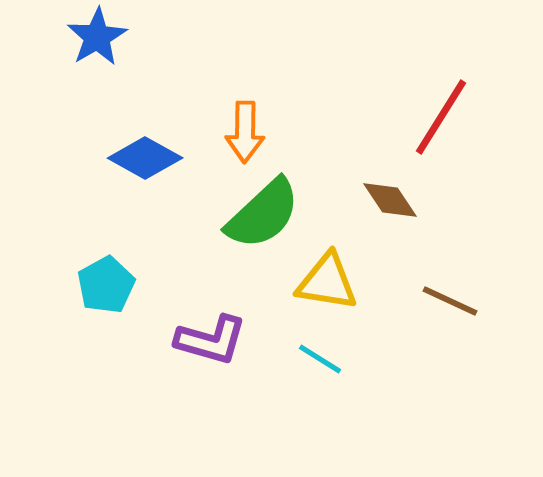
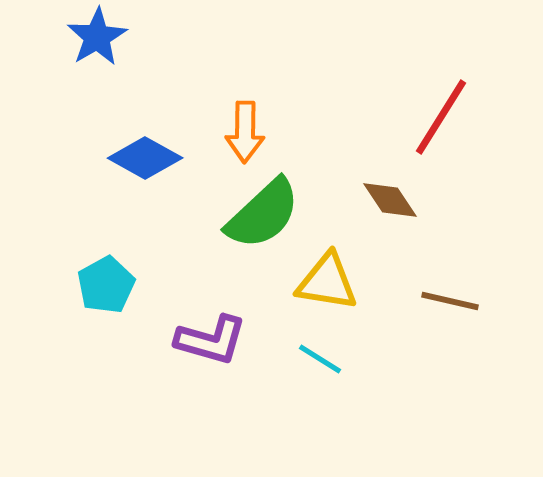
brown line: rotated 12 degrees counterclockwise
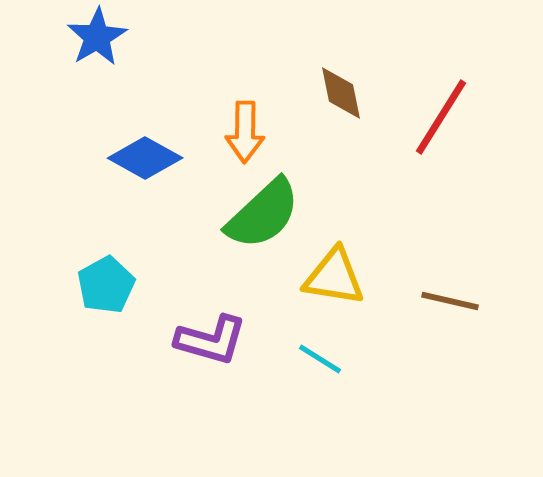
brown diamond: moved 49 px left, 107 px up; rotated 22 degrees clockwise
yellow triangle: moved 7 px right, 5 px up
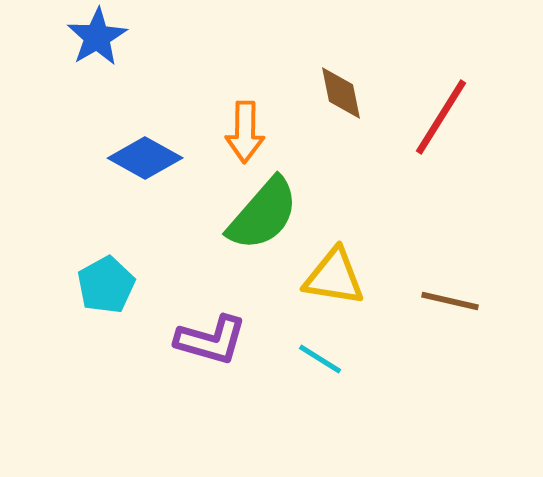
green semicircle: rotated 6 degrees counterclockwise
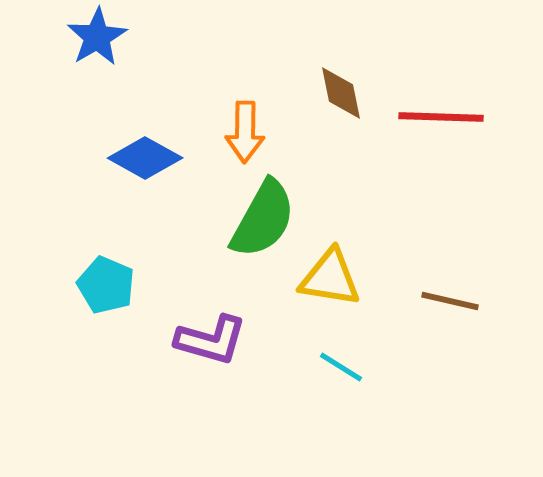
red line: rotated 60 degrees clockwise
green semicircle: moved 5 px down; rotated 12 degrees counterclockwise
yellow triangle: moved 4 px left, 1 px down
cyan pentagon: rotated 20 degrees counterclockwise
cyan line: moved 21 px right, 8 px down
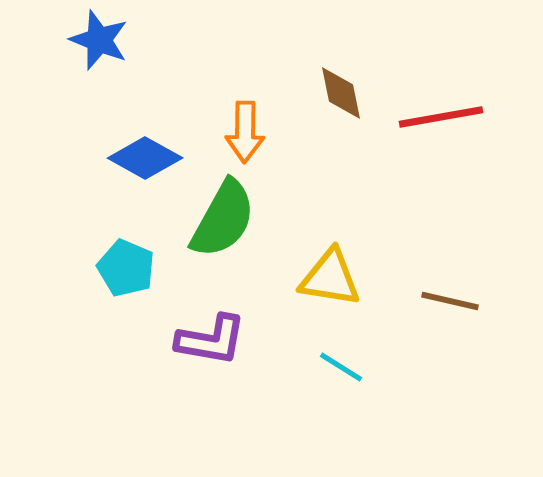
blue star: moved 2 px right, 3 px down; rotated 20 degrees counterclockwise
red line: rotated 12 degrees counterclockwise
green semicircle: moved 40 px left
cyan pentagon: moved 20 px right, 17 px up
purple L-shape: rotated 6 degrees counterclockwise
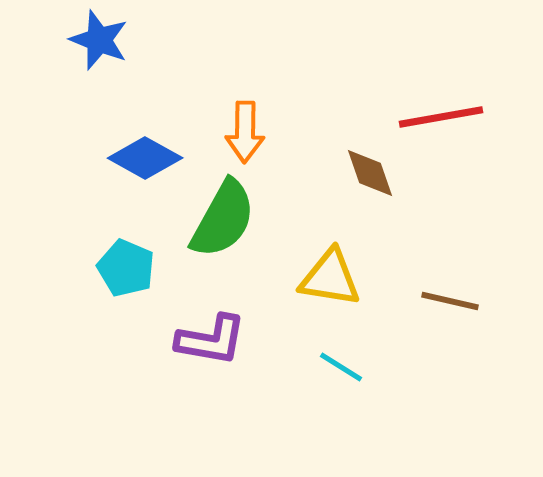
brown diamond: moved 29 px right, 80 px down; rotated 8 degrees counterclockwise
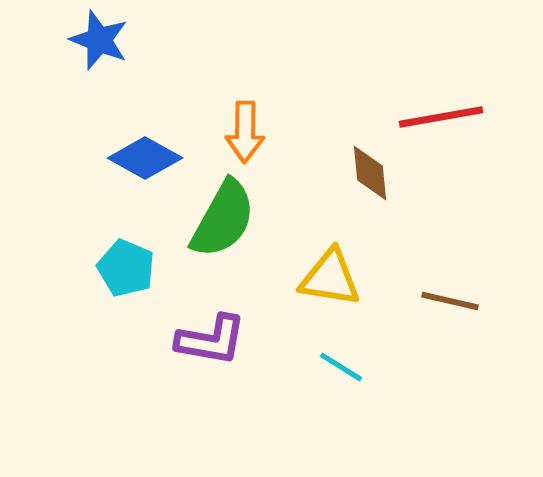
brown diamond: rotated 14 degrees clockwise
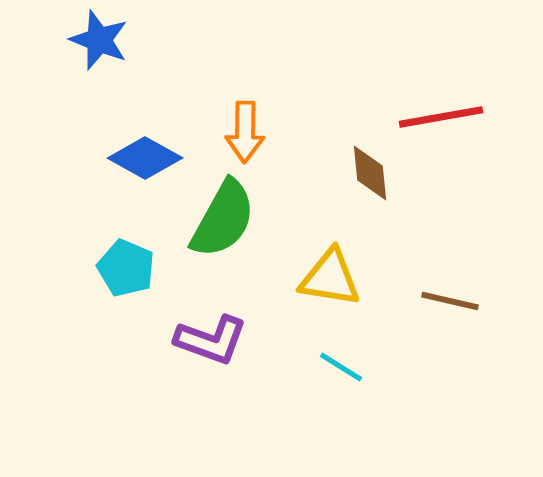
purple L-shape: rotated 10 degrees clockwise
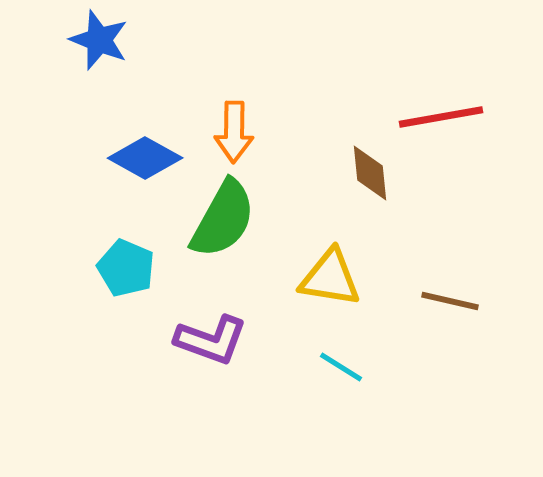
orange arrow: moved 11 px left
